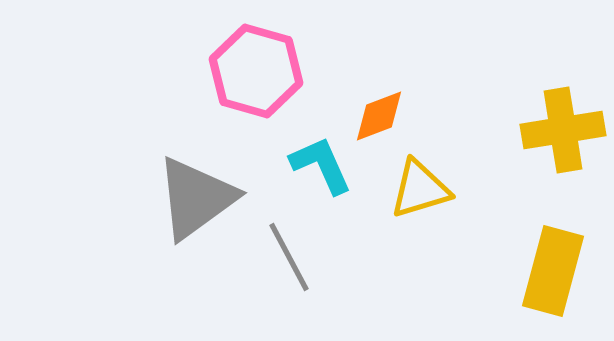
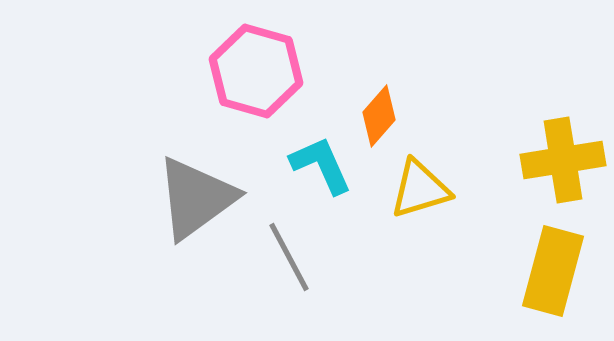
orange diamond: rotated 28 degrees counterclockwise
yellow cross: moved 30 px down
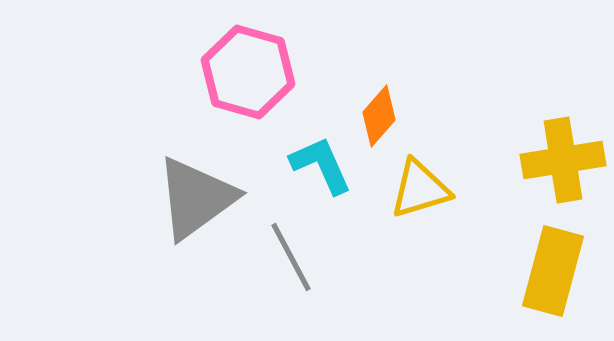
pink hexagon: moved 8 px left, 1 px down
gray line: moved 2 px right
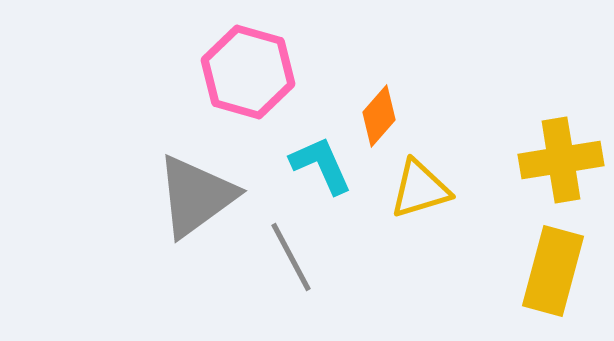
yellow cross: moved 2 px left
gray triangle: moved 2 px up
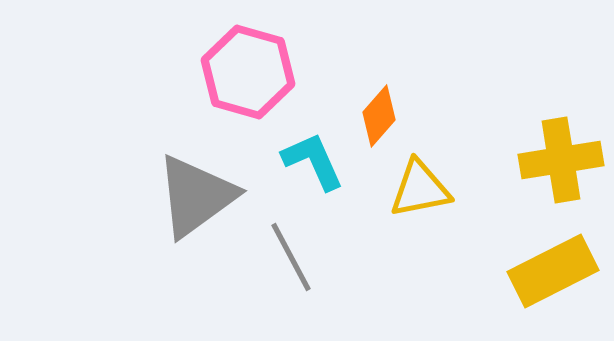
cyan L-shape: moved 8 px left, 4 px up
yellow triangle: rotated 6 degrees clockwise
yellow rectangle: rotated 48 degrees clockwise
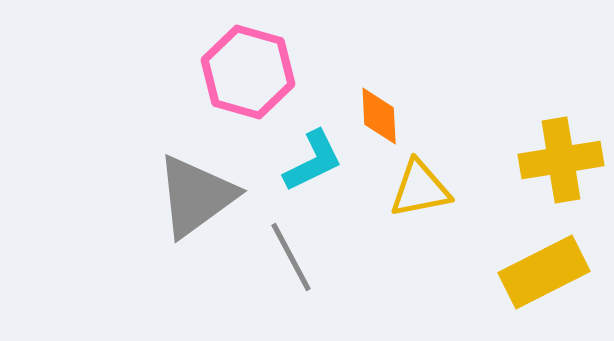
orange diamond: rotated 44 degrees counterclockwise
cyan L-shape: rotated 88 degrees clockwise
yellow rectangle: moved 9 px left, 1 px down
